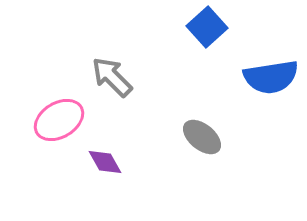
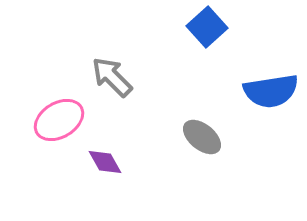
blue semicircle: moved 14 px down
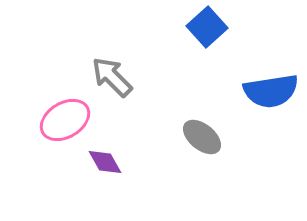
pink ellipse: moved 6 px right
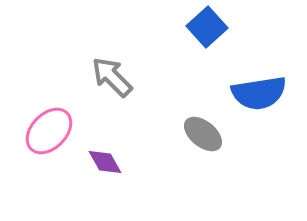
blue semicircle: moved 12 px left, 2 px down
pink ellipse: moved 16 px left, 11 px down; rotated 15 degrees counterclockwise
gray ellipse: moved 1 px right, 3 px up
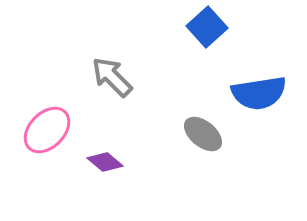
pink ellipse: moved 2 px left, 1 px up
purple diamond: rotated 21 degrees counterclockwise
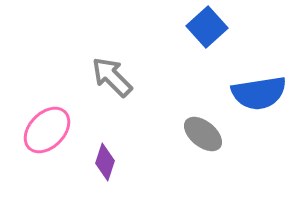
purple diamond: rotated 69 degrees clockwise
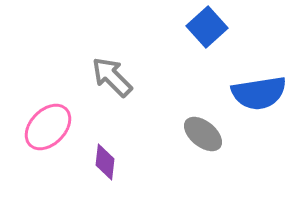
pink ellipse: moved 1 px right, 3 px up
purple diamond: rotated 12 degrees counterclockwise
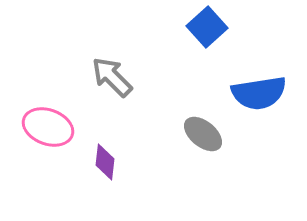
pink ellipse: rotated 66 degrees clockwise
